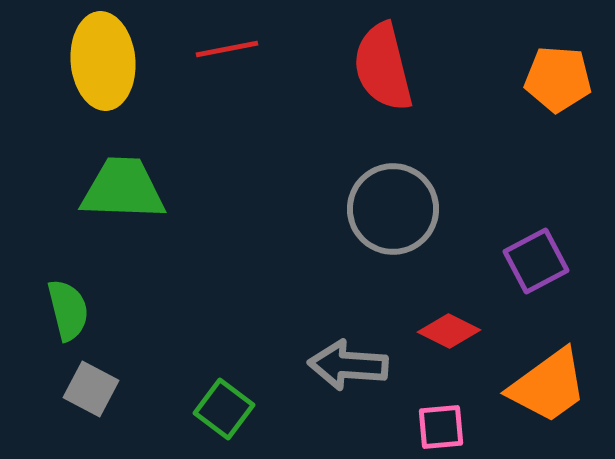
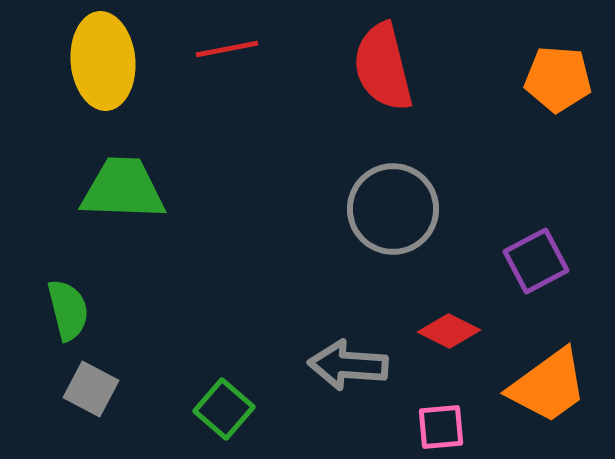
green square: rotated 4 degrees clockwise
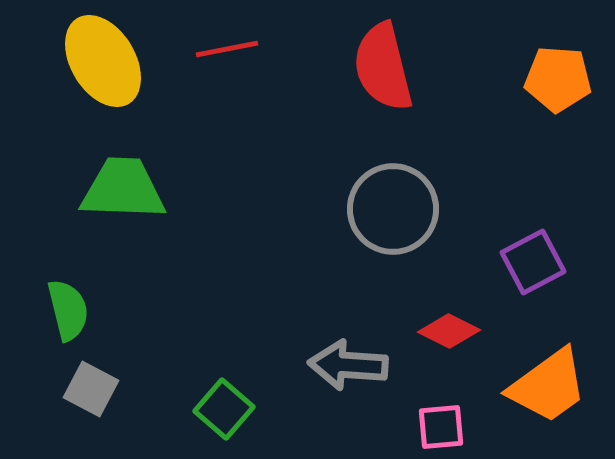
yellow ellipse: rotated 26 degrees counterclockwise
purple square: moved 3 px left, 1 px down
